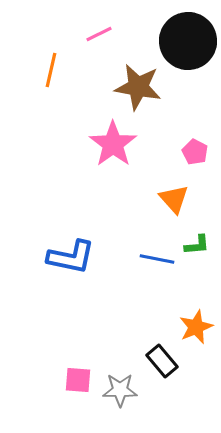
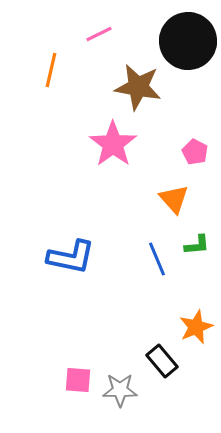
blue line: rotated 56 degrees clockwise
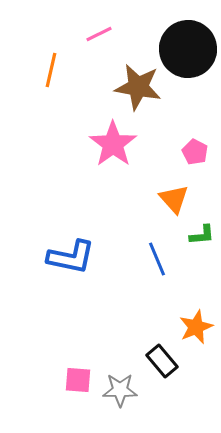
black circle: moved 8 px down
green L-shape: moved 5 px right, 10 px up
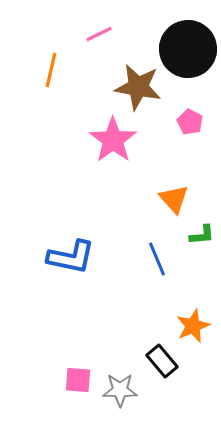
pink star: moved 4 px up
pink pentagon: moved 5 px left, 30 px up
orange star: moved 3 px left, 1 px up
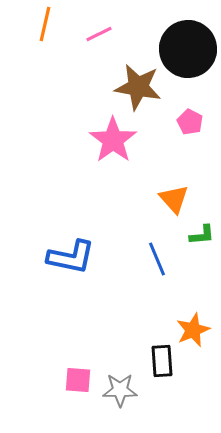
orange line: moved 6 px left, 46 px up
orange star: moved 4 px down
black rectangle: rotated 36 degrees clockwise
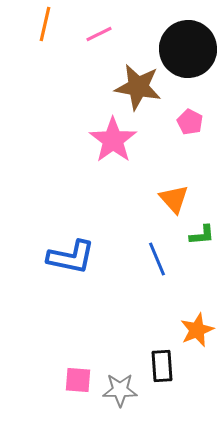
orange star: moved 4 px right
black rectangle: moved 5 px down
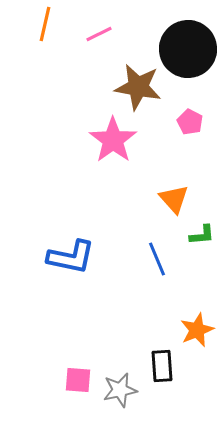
gray star: rotated 12 degrees counterclockwise
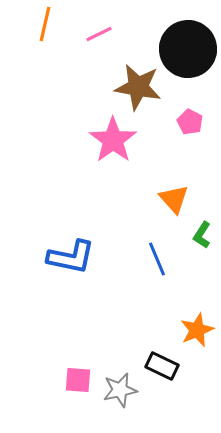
green L-shape: rotated 128 degrees clockwise
black rectangle: rotated 60 degrees counterclockwise
